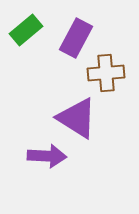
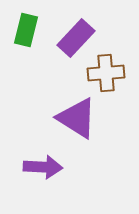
green rectangle: rotated 36 degrees counterclockwise
purple rectangle: rotated 15 degrees clockwise
purple arrow: moved 4 px left, 11 px down
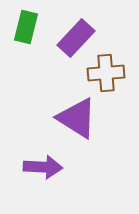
green rectangle: moved 3 px up
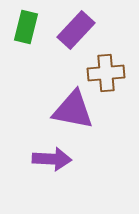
purple rectangle: moved 8 px up
purple triangle: moved 4 px left, 8 px up; rotated 21 degrees counterclockwise
purple arrow: moved 9 px right, 8 px up
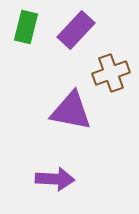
brown cross: moved 5 px right; rotated 15 degrees counterclockwise
purple triangle: moved 2 px left, 1 px down
purple arrow: moved 3 px right, 20 px down
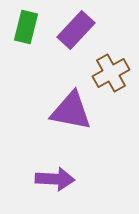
brown cross: rotated 9 degrees counterclockwise
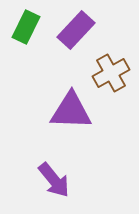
green rectangle: rotated 12 degrees clockwise
purple triangle: rotated 9 degrees counterclockwise
purple arrow: moved 1 px left, 1 px down; rotated 48 degrees clockwise
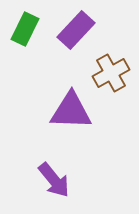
green rectangle: moved 1 px left, 2 px down
